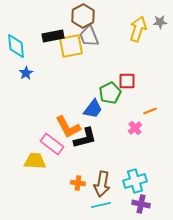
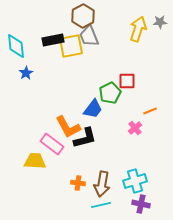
black rectangle: moved 4 px down
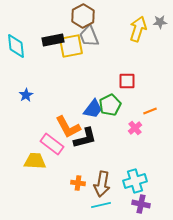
blue star: moved 22 px down
green pentagon: moved 12 px down
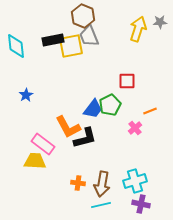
brown hexagon: rotated 10 degrees counterclockwise
pink rectangle: moved 9 px left
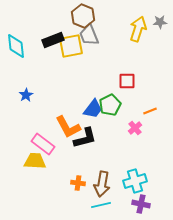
gray trapezoid: moved 1 px up
black rectangle: rotated 10 degrees counterclockwise
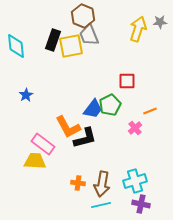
black rectangle: rotated 50 degrees counterclockwise
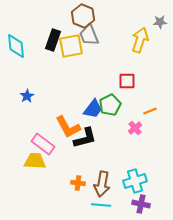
yellow arrow: moved 2 px right, 11 px down
blue star: moved 1 px right, 1 px down
cyan line: rotated 18 degrees clockwise
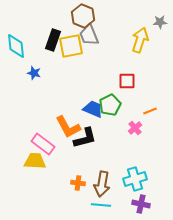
blue star: moved 7 px right, 23 px up; rotated 24 degrees counterclockwise
blue trapezoid: rotated 105 degrees counterclockwise
cyan cross: moved 2 px up
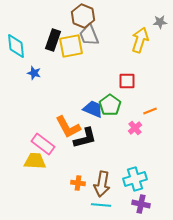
green pentagon: rotated 10 degrees counterclockwise
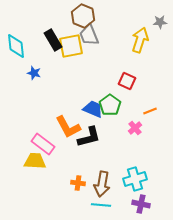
black rectangle: rotated 50 degrees counterclockwise
red square: rotated 24 degrees clockwise
black L-shape: moved 4 px right, 1 px up
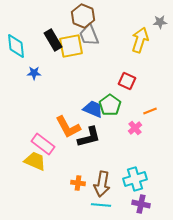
blue star: rotated 16 degrees counterclockwise
yellow trapezoid: rotated 20 degrees clockwise
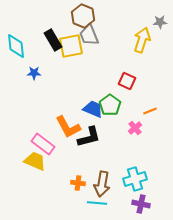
yellow arrow: moved 2 px right
cyan line: moved 4 px left, 2 px up
